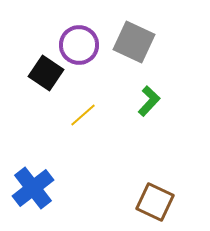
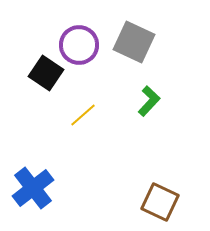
brown square: moved 5 px right
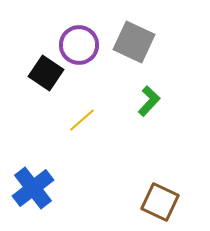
yellow line: moved 1 px left, 5 px down
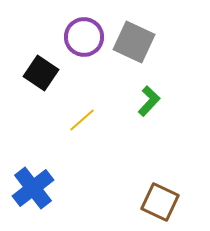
purple circle: moved 5 px right, 8 px up
black square: moved 5 px left
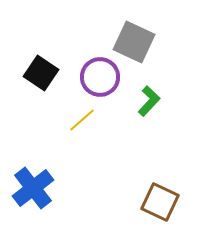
purple circle: moved 16 px right, 40 px down
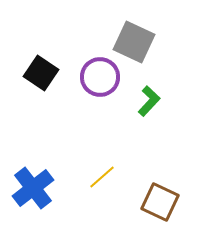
yellow line: moved 20 px right, 57 px down
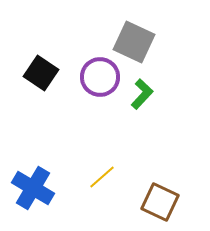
green L-shape: moved 7 px left, 7 px up
blue cross: rotated 21 degrees counterclockwise
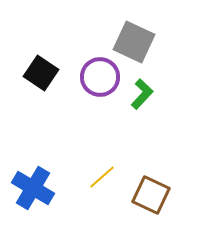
brown square: moved 9 px left, 7 px up
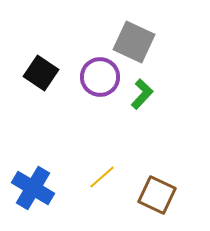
brown square: moved 6 px right
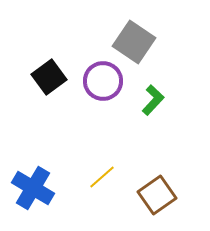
gray square: rotated 9 degrees clockwise
black square: moved 8 px right, 4 px down; rotated 20 degrees clockwise
purple circle: moved 3 px right, 4 px down
green L-shape: moved 11 px right, 6 px down
brown square: rotated 30 degrees clockwise
